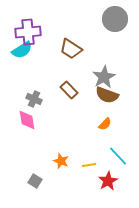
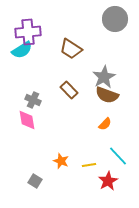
gray cross: moved 1 px left, 1 px down
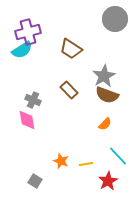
purple cross: rotated 10 degrees counterclockwise
gray star: moved 1 px up
yellow line: moved 3 px left, 1 px up
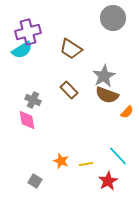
gray circle: moved 2 px left, 1 px up
orange semicircle: moved 22 px right, 12 px up
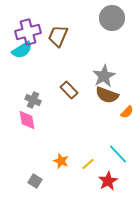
gray circle: moved 1 px left
brown trapezoid: moved 13 px left, 13 px up; rotated 80 degrees clockwise
cyan line: moved 2 px up
yellow line: moved 2 px right; rotated 32 degrees counterclockwise
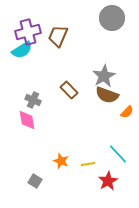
yellow line: rotated 32 degrees clockwise
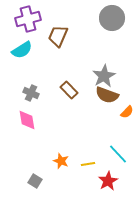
purple cross: moved 13 px up
gray cross: moved 2 px left, 7 px up
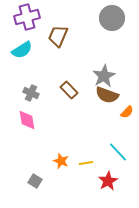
purple cross: moved 1 px left, 2 px up
cyan line: moved 2 px up
yellow line: moved 2 px left, 1 px up
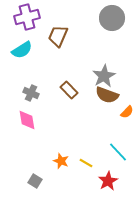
yellow line: rotated 40 degrees clockwise
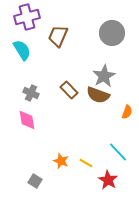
gray circle: moved 15 px down
cyan semicircle: rotated 90 degrees counterclockwise
brown semicircle: moved 9 px left
orange semicircle: rotated 24 degrees counterclockwise
red star: moved 1 px up; rotated 12 degrees counterclockwise
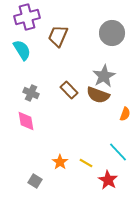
orange semicircle: moved 2 px left, 2 px down
pink diamond: moved 1 px left, 1 px down
orange star: moved 1 px left, 1 px down; rotated 14 degrees clockwise
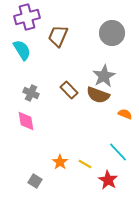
orange semicircle: rotated 88 degrees counterclockwise
yellow line: moved 1 px left, 1 px down
